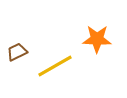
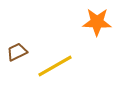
orange star: moved 17 px up
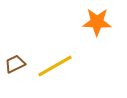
brown trapezoid: moved 2 px left, 12 px down
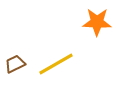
yellow line: moved 1 px right, 2 px up
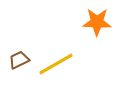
brown trapezoid: moved 4 px right, 4 px up
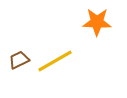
yellow line: moved 1 px left, 3 px up
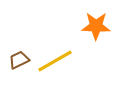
orange star: moved 1 px left, 4 px down
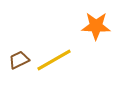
yellow line: moved 1 px left, 1 px up
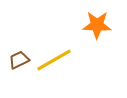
orange star: moved 1 px right, 1 px up
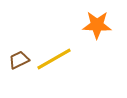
yellow line: moved 1 px up
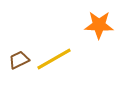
orange star: moved 2 px right
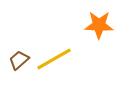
brown trapezoid: rotated 15 degrees counterclockwise
